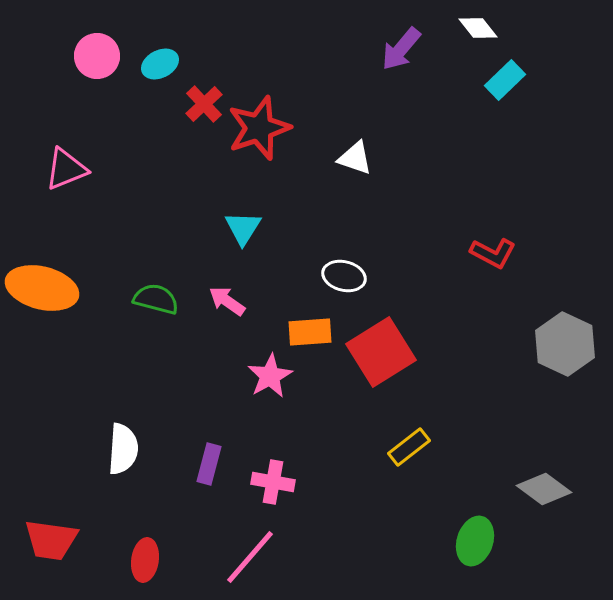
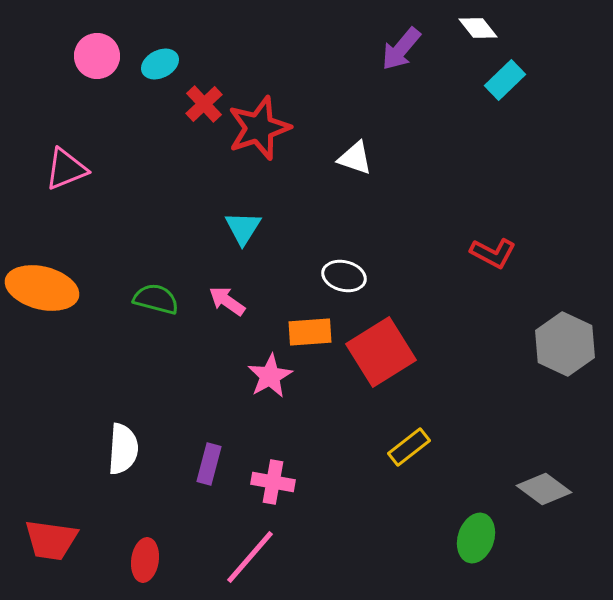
green ellipse: moved 1 px right, 3 px up
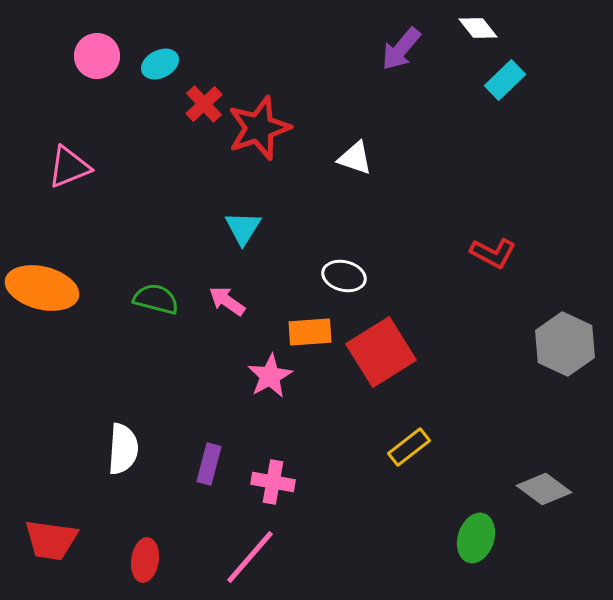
pink triangle: moved 3 px right, 2 px up
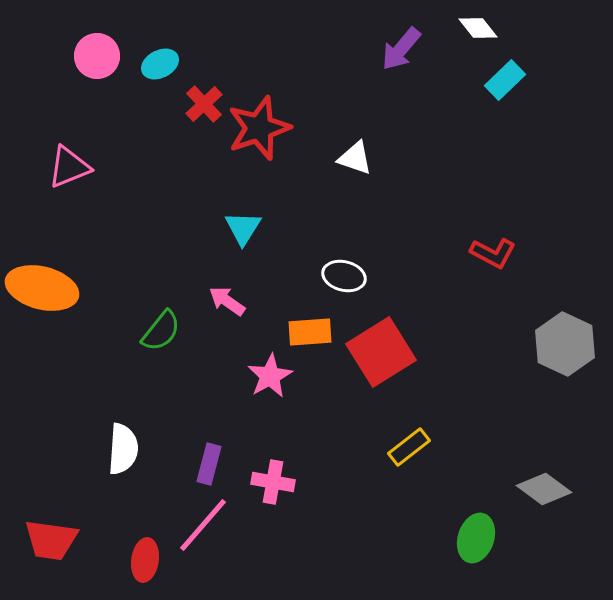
green semicircle: moved 5 px right, 32 px down; rotated 114 degrees clockwise
pink line: moved 47 px left, 32 px up
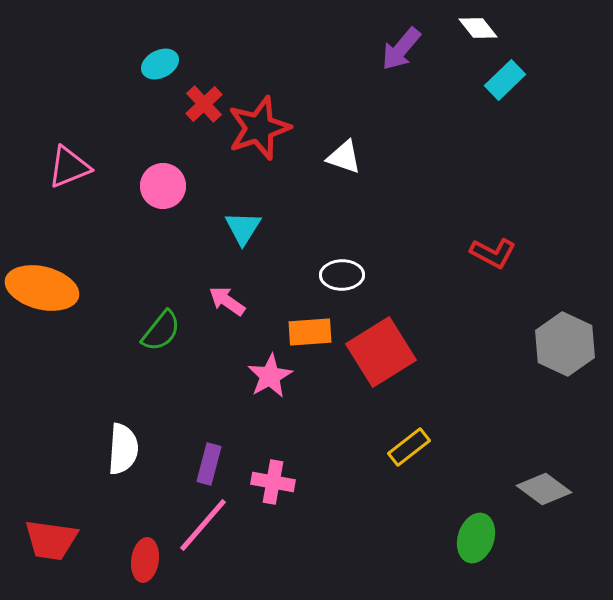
pink circle: moved 66 px right, 130 px down
white triangle: moved 11 px left, 1 px up
white ellipse: moved 2 px left, 1 px up; rotated 15 degrees counterclockwise
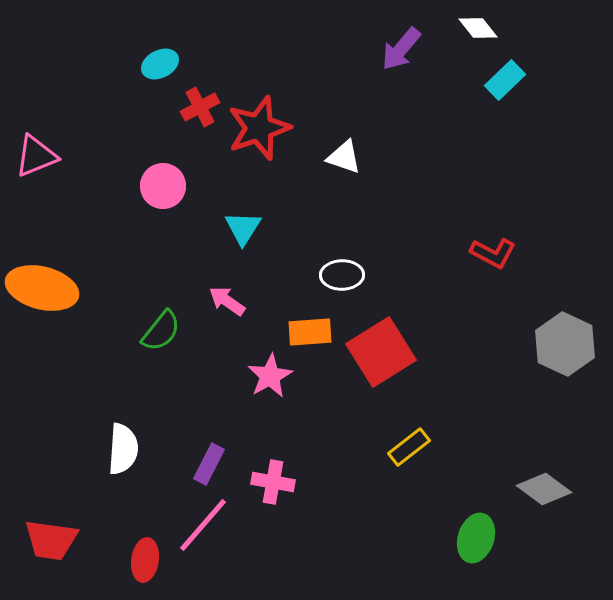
red cross: moved 4 px left, 3 px down; rotated 15 degrees clockwise
pink triangle: moved 33 px left, 11 px up
purple rectangle: rotated 12 degrees clockwise
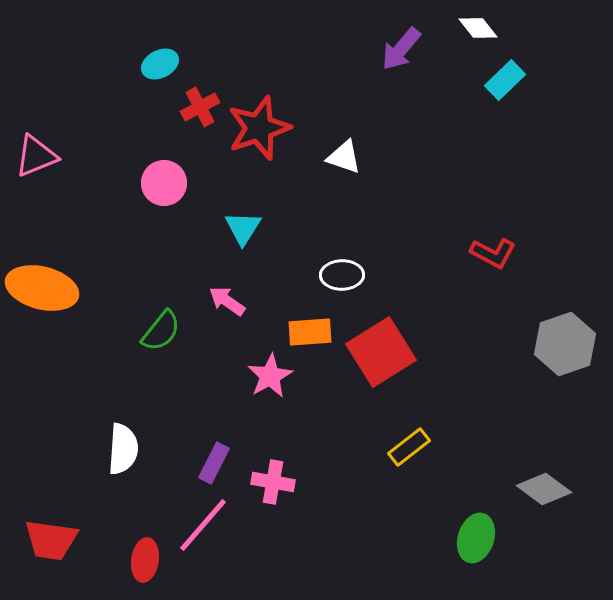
pink circle: moved 1 px right, 3 px up
gray hexagon: rotated 16 degrees clockwise
purple rectangle: moved 5 px right, 1 px up
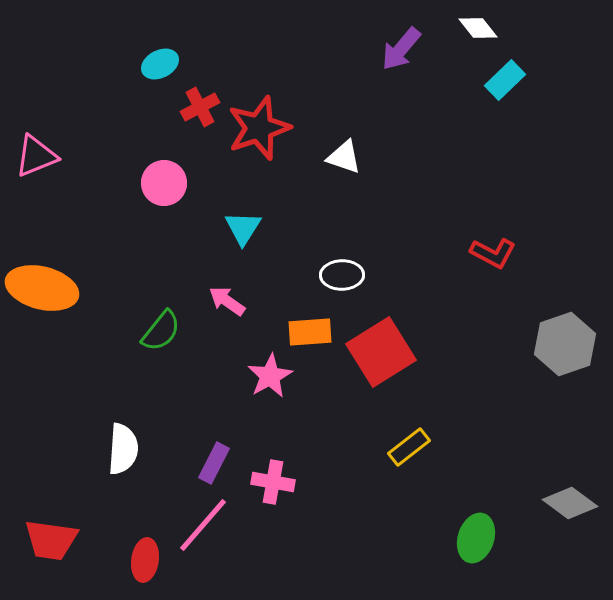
gray diamond: moved 26 px right, 14 px down
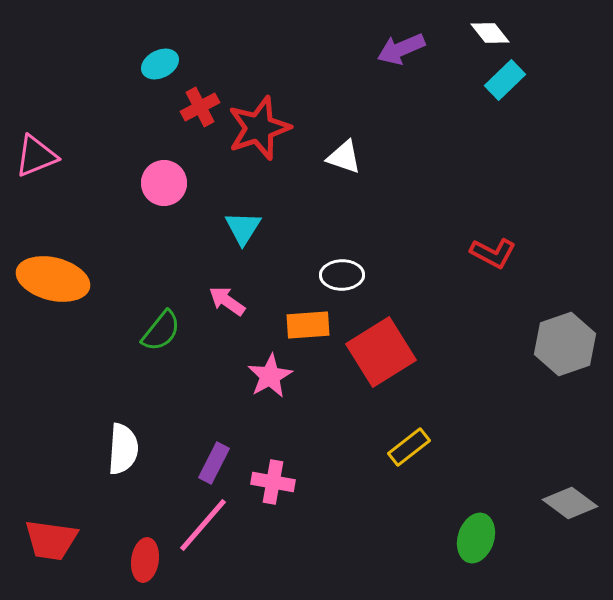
white diamond: moved 12 px right, 5 px down
purple arrow: rotated 27 degrees clockwise
orange ellipse: moved 11 px right, 9 px up
orange rectangle: moved 2 px left, 7 px up
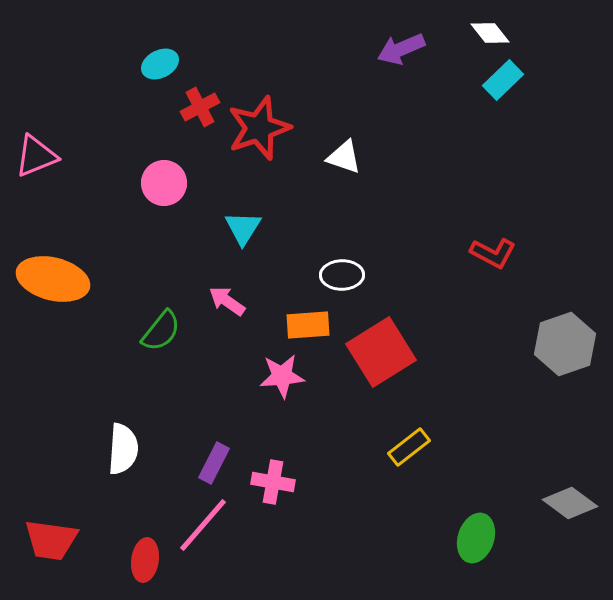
cyan rectangle: moved 2 px left
pink star: moved 12 px right; rotated 24 degrees clockwise
